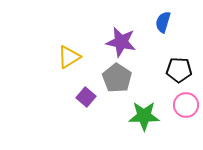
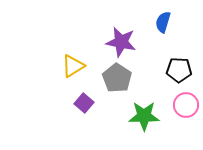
yellow triangle: moved 4 px right, 9 px down
purple square: moved 2 px left, 6 px down
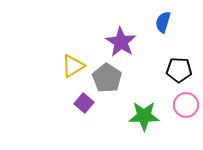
purple star: rotated 20 degrees clockwise
gray pentagon: moved 10 px left
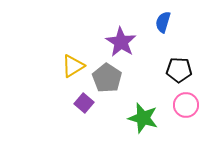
green star: moved 1 px left, 2 px down; rotated 16 degrees clockwise
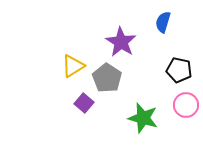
black pentagon: rotated 10 degrees clockwise
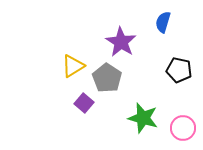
pink circle: moved 3 px left, 23 px down
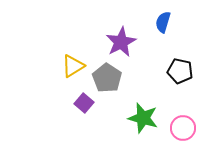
purple star: rotated 12 degrees clockwise
black pentagon: moved 1 px right, 1 px down
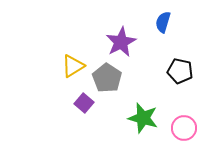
pink circle: moved 1 px right
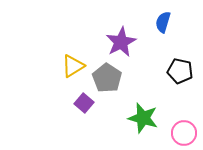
pink circle: moved 5 px down
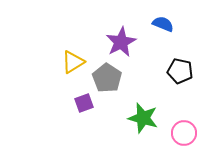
blue semicircle: moved 2 px down; rotated 95 degrees clockwise
yellow triangle: moved 4 px up
purple square: rotated 30 degrees clockwise
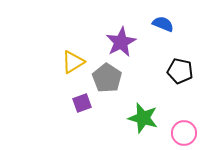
purple square: moved 2 px left
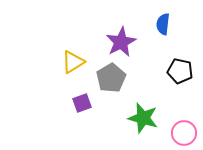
blue semicircle: rotated 105 degrees counterclockwise
gray pentagon: moved 4 px right; rotated 8 degrees clockwise
